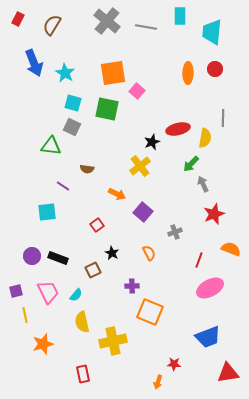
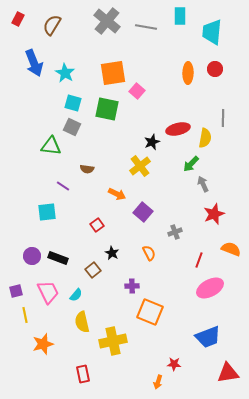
brown square at (93, 270): rotated 14 degrees counterclockwise
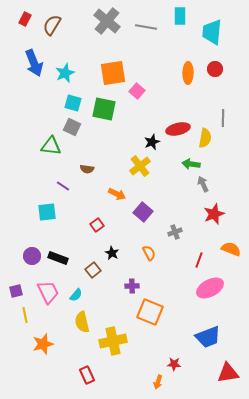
red rectangle at (18, 19): moved 7 px right
cyan star at (65, 73): rotated 18 degrees clockwise
green square at (107, 109): moved 3 px left
green arrow at (191, 164): rotated 54 degrees clockwise
red rectangle at (83, 374): moved 4 px right, 1 px down; rotated 12 degrees counterclockwise
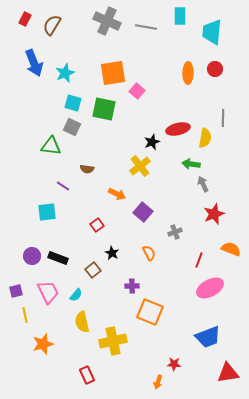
gray cross at (107, 21): rotated 16 degrees counterclockwise
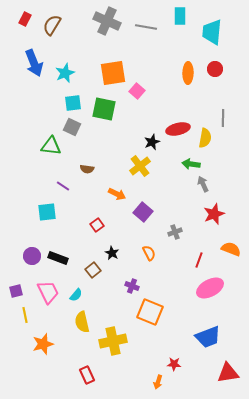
cyan square at (73, 103): rotated 24 degrees counterclockwise
purple cross at (132, 286): rotated 24 degrees clockwise
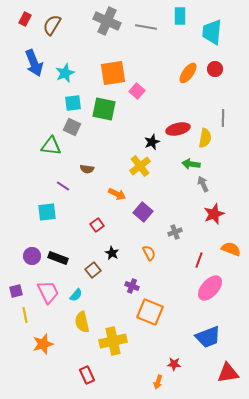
orange ellipse at (188, 73): rotated 35 degrees clockwise
pink ellipse at (210, 288): rotated 20 degrees counterclockwise
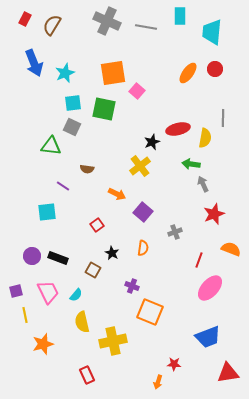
orange semicircle at (149, 253): moved 6 px left, 5 px up; rotated 35 degrees clockwise
brown square at (93, 270): rotated 21 degrees counterclockwise
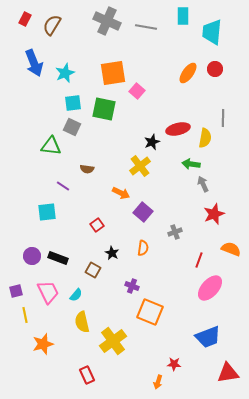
cyan rectangle at (180, 16): moved 3 px right
orange arrow at (117, 194): moved 4 px right, 1 px up
yellow cross at (113, 341): rotated 24 degrees counterclockwise
